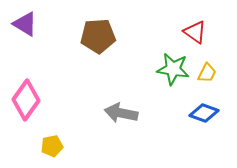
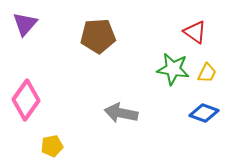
purple triangle: rotated 40 degrees clockwise
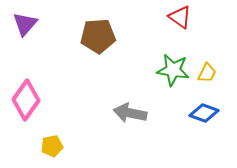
red triangle: moved 15 px left, 15 px up
green star: moved 1 px down
gray arrow: moved 9 px right
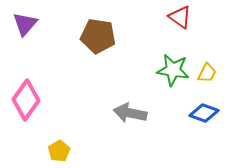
brown pentagon: rotated 12 degrees clockwise
yellow pentagon: moved 7 px right, 5 px down; rotated 20 degrees counterclockwise
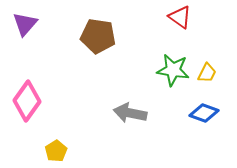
pink diamond: moved 1 px right, 1 px down
yellow pentagon: moved 3 px left
